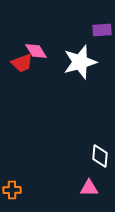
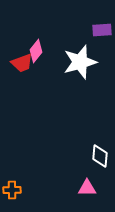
pink diamond: rotated 70 degrees clockwise
pink triangle: moved 2 px left
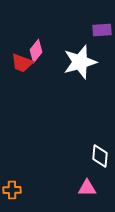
red trapezoid: rotated 40 degrees clockwise
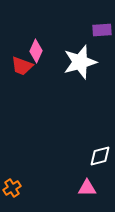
pink diamond: rotated 15 degrees counterclockwise
red trapezoid: moved 3 px down
white diamond: rotated 70 degrees clockwise
orange cross: moved 2 px up; rotated 30 degrees counterclockwise
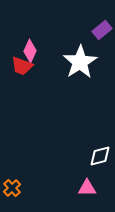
purple rectangle: rotated 36 degrees counterclockwise
pink diamond: moved 6 px left
white star: rotated 16 degrees counterclockwise
orange cross: rotated 12 degrees counterclockwise
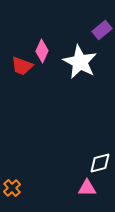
pink diamond: moved 12 px right
white star: rotated 12 degrees counterclockwise
white diamond: moved 7 px down
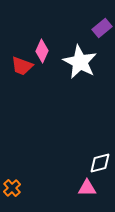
purple rectangle: moved 2 px up
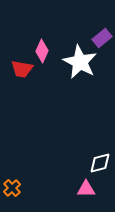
purple rectangle: moved 10 px down
red trapezoid: moved 3 px down; rotated 10 degrees counterclockwise
pink triangle: moved 1 px left, 1 px down
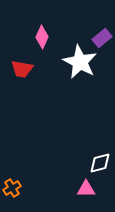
pink diamond: moved 14 px up
orange cross: rotated 12 degrees clockwise
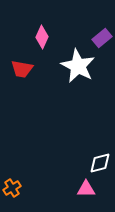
white star: moved 2 px left, 4 px down
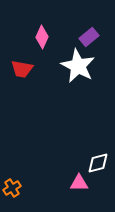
purple rectangle: moved 13 px left, 1 px up
white diamond: moved 2 px left
pink triangle: moved 7 px left, 6 px up
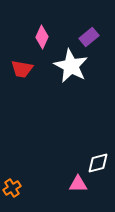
white star: moved 7 px left
pink triangle: moved 1 px left, 1 px down
